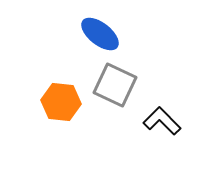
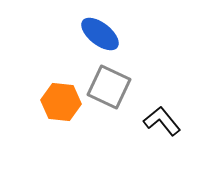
gray square: moved 6 px left, 2 px down
black L-shape: rotated 6 degrees clockwise
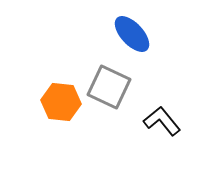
blue ellipse: moved 32 px right; rotated 9 degrees clockwise
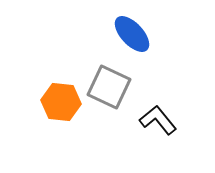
black L-shape: moved 4 px left, 1 px up
